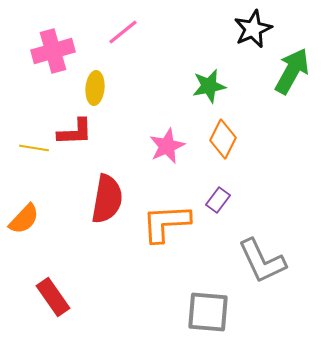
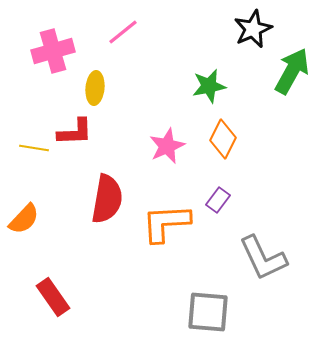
gray L-shape: moved 1 px right, 3 px up
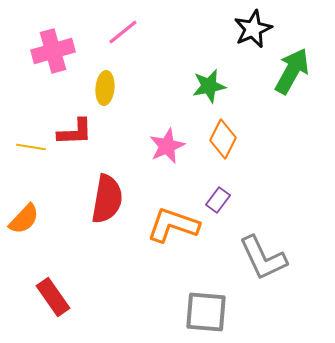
yellow ellipse: moved 10 px right
yellow line: moved 3 px left, 1 px up
orange L-shape: moved 7 px right, 2 px down; rotated 22 degrees clockwise
gray square: moved 2 px left
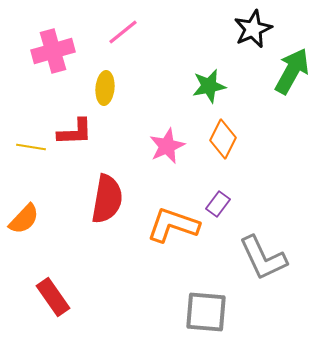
purple rectangle: moved 4 px down
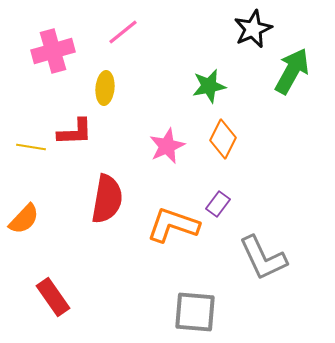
gray square: moved 11 px left
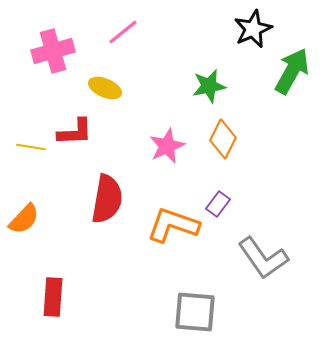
yellow ellipse: rotated 72 degrees counterclockwise
gray L-shape: rotated 10 degrees counterclockwise
red rectangle: rotated 39 degrees clockwise
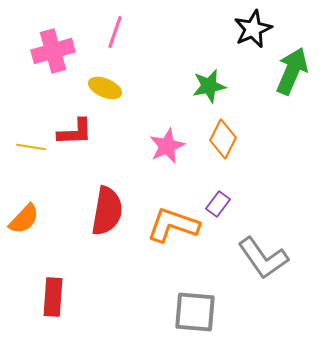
pink line: moved 8 px left; rotated 32 degrees counterclockwise
green arrow: rotated 6 degrees counterclockwise
red semicircle: moved 12 px down
